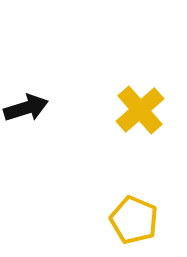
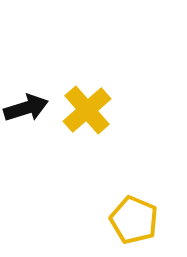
yellow cross: moved 53 px left
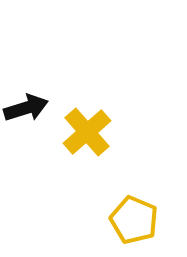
yellow cross: moved 22 px down
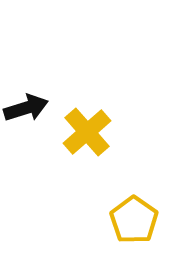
yellow pentagon: rotated 12 degrees clockwise
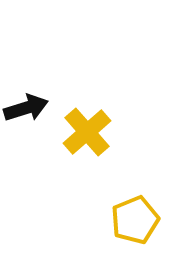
yellow pentagon: moved 1 px right; rotated 15 degrees clockwise
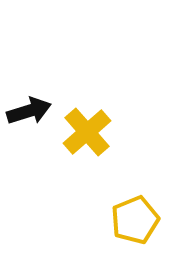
black arrow: moved 3 px right, 3 px down
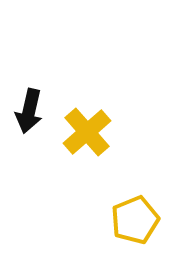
black arrow: rotated 120 degrees clockwise
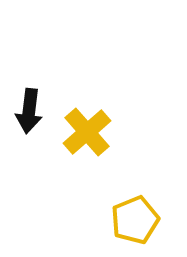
black arrow: rotated 6 degrees counterclockwise
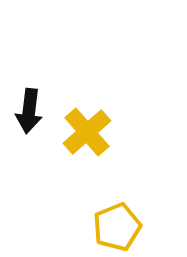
yellow pentagon: moved 18 px left, 7 px down
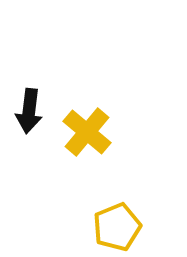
yellow cross: rotated 9 degrees counterclockwise
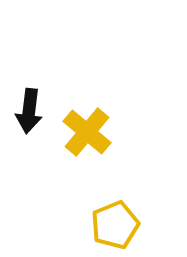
yellow pentagon: moved 2 px left, 2 px up
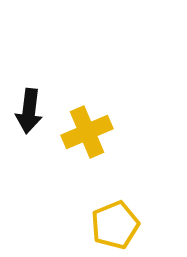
yellow cross: rotated 27 degrees clockwise
